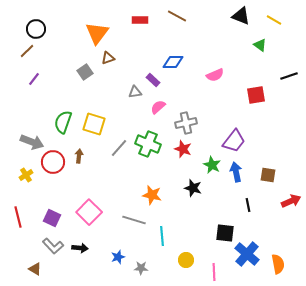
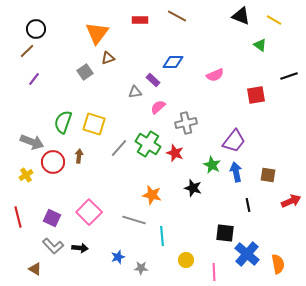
green cross at (148, 144): rotated 10 degrees clockwise
red star at (183, 149): moved 8 px left, 4 px down
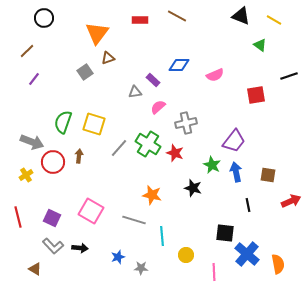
black circle at (36, 29): moved 8 px right, 11 px up
blue diamond at (173, 62): moved 6 px right, 3 px down
pink square at (89, 212): moved 2 px right, 1 px up; rotated 15 degrees counterclockwise
yellow circle at (186, 260): moved 5 px up
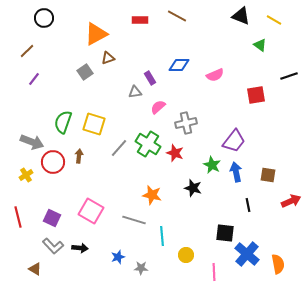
orange triangle at (97, 33): moved 1 px left, 1 px down; rotated 25 degrees clockwise
purple rectangle at (153, 80): moved 3 px left, 2 px up; rotated 16 degrees clockwise
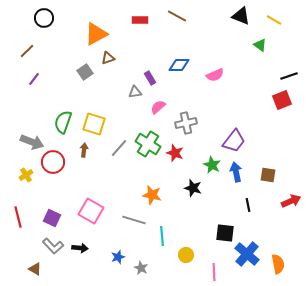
red square at (256, 95): moved 26 px right, 5 px down; rotated 12 degrees counterclockwise
brown arrow at (79, 156): moved 5 px right, 6 px up
gray star at (141, 268): rotated 24 degrees clockwise
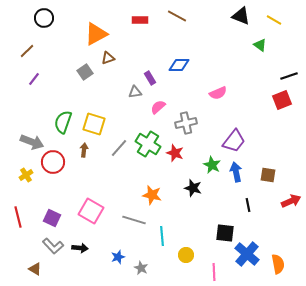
pink semicircle at (215, 75): moved 3 px right, 18 px down
